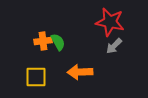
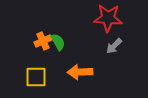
red star: moved 2 px left, 4 px up; rotated 8 degrees counterclockwise
orange cross: rotated 18 degrees counterclockwise
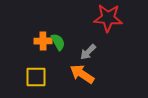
orange cross: rotated 24 degrees clockwise
gray arrow: moved 26 px left, 6 px down
orange arrow: moved 2 px right, 2 px down; rotated 35 degrees clockwise
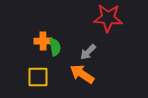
green semicircle: moved 3 px left, 5 px down; rotated 18 degrees clockwise
yellow square: moved 2 px right
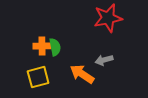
red star: rotated 16 degrees counterclockwise
orange cross: moved 1 px left, 5 px down
gray arrow: moved 16 px right, 8 px down; rotated 30 degrees clockwise
yellow square: rotated 15 degrees counterclockwise
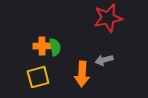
orange arrow: rotated 120 degrees counterclockwise
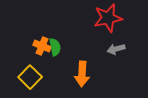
orange cross: rotated 24 degrees clockwise
gray arrow: moved 12 px right, 11 px up
yellow square: moved 8 px left; rotated 30 degrees counterclockwise
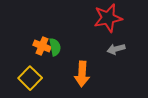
yellow square: moved 1 px down
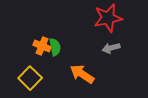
gray arrow: moved 5 px left, 1 px up
orange arrow: rotated 120 degrees clockwise
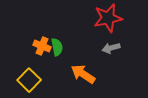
green semicircle: moved 2 px right
orange arrow: moved 1 px right
yellow square: moved 1 px left, 2 px down
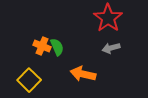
red star: rotated 24 degrees counterclockwise
green semicircle: rotated 12 degrees counterclockwise
orange arrow: rotated 20 degrees counterclockwise
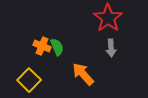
gray arrow: rotated 78 degrees counterclockwise
orange arrow: rotated 35 degrees clockwise
